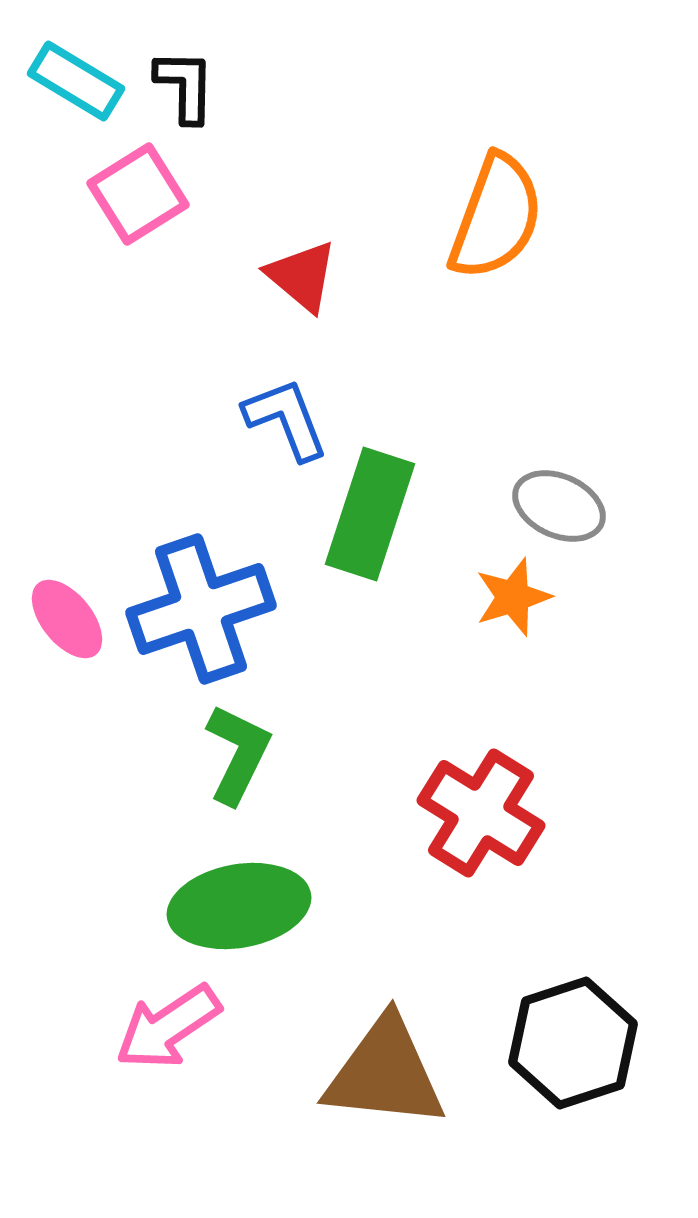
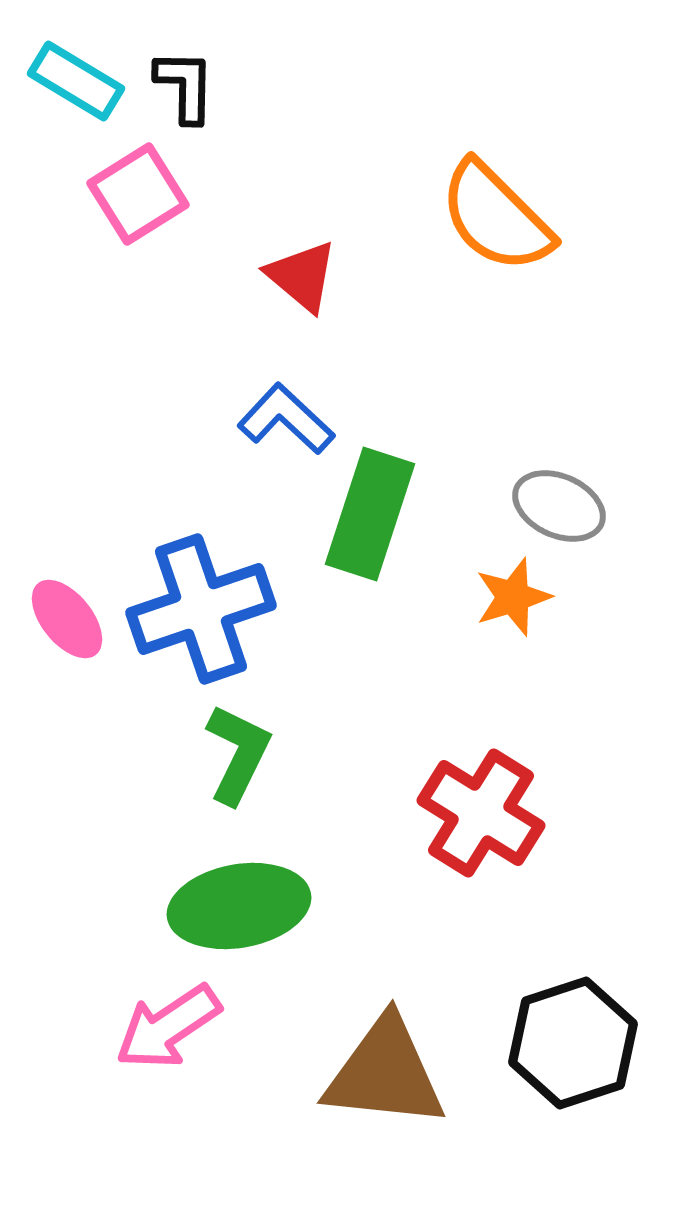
orange semicircle: rotated 115 degrees clockwise
blue L-shape: rotated 26 degrees counterclockwise
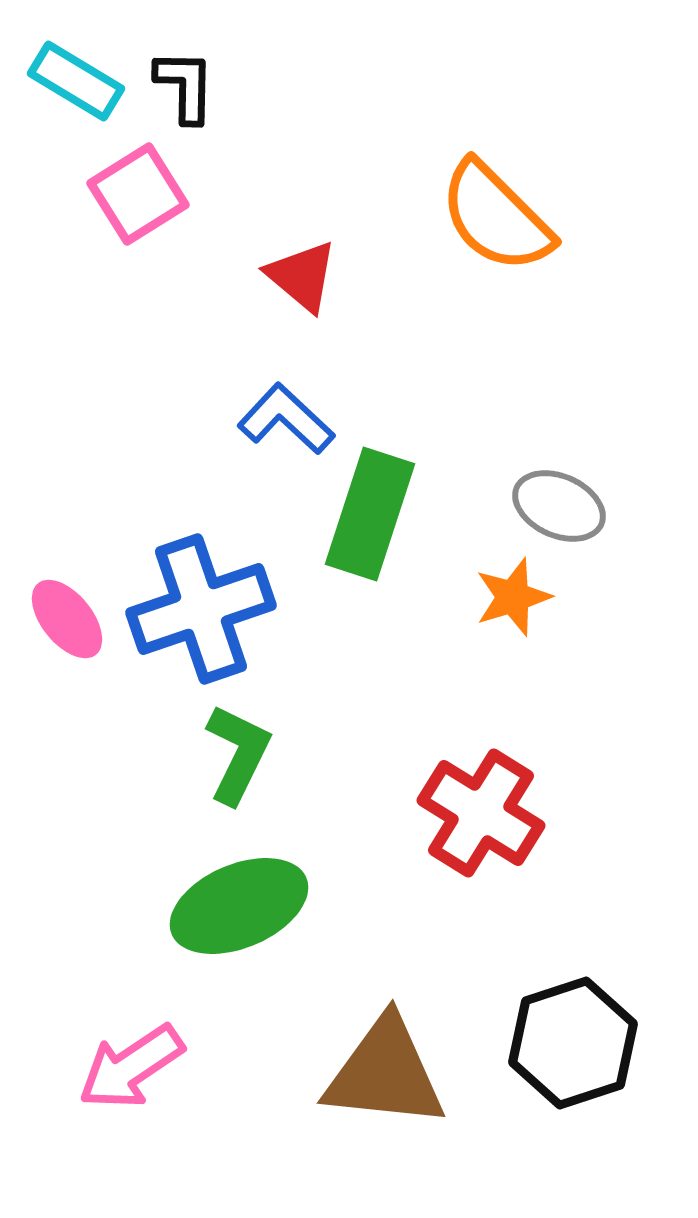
green ellipse: rotated 13 degrees counterclockwise
pink arrow: moved 37 px left, 40 px down
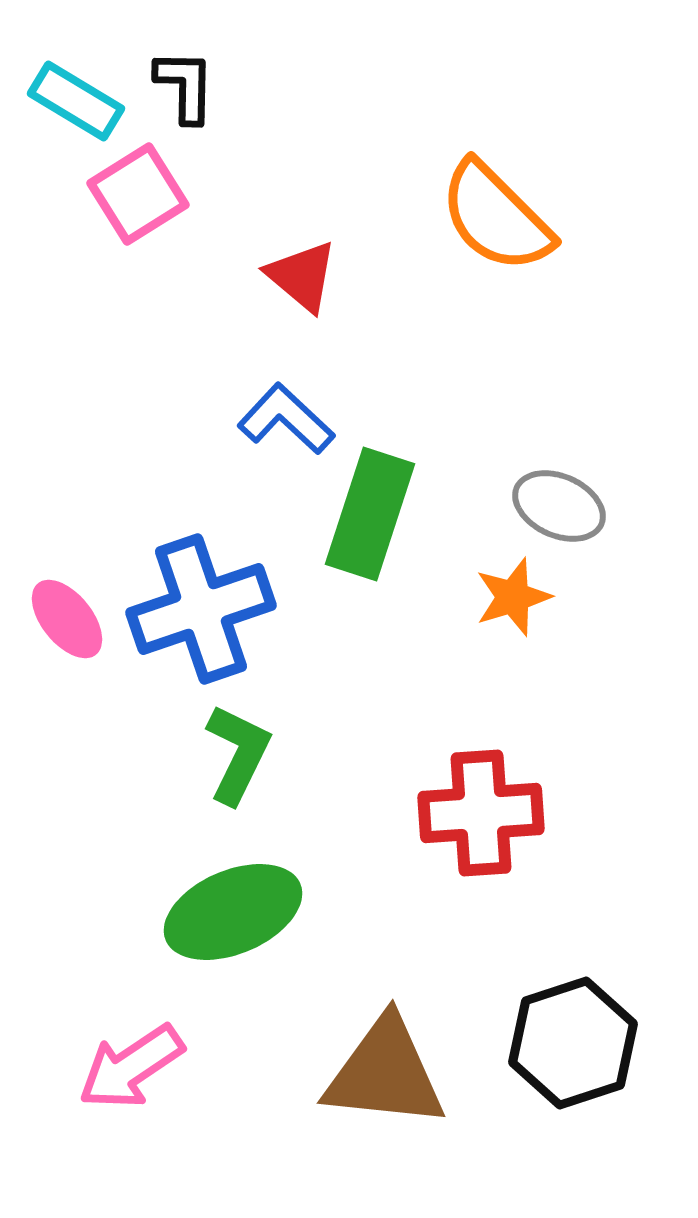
cyan rectangle: moved 20 px down
red cross: rotated 36 degrees counterclockwise
green ellipse: moved 6 px left, 6 px down
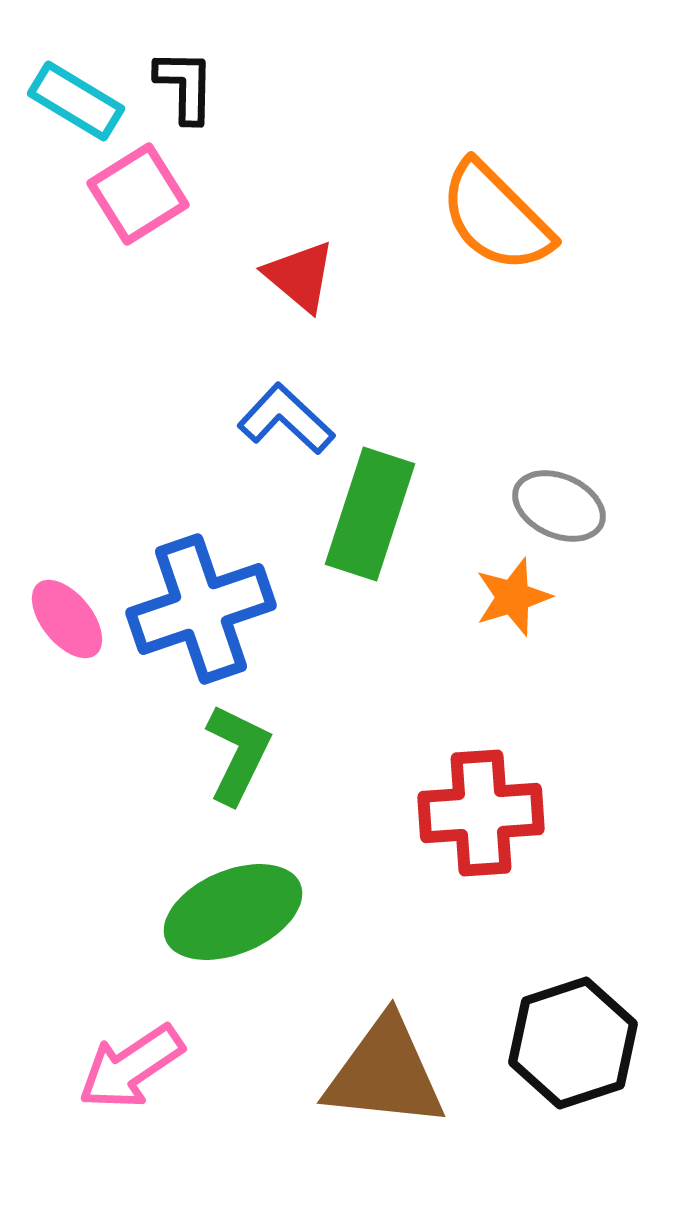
red triangle: moved 2 px left
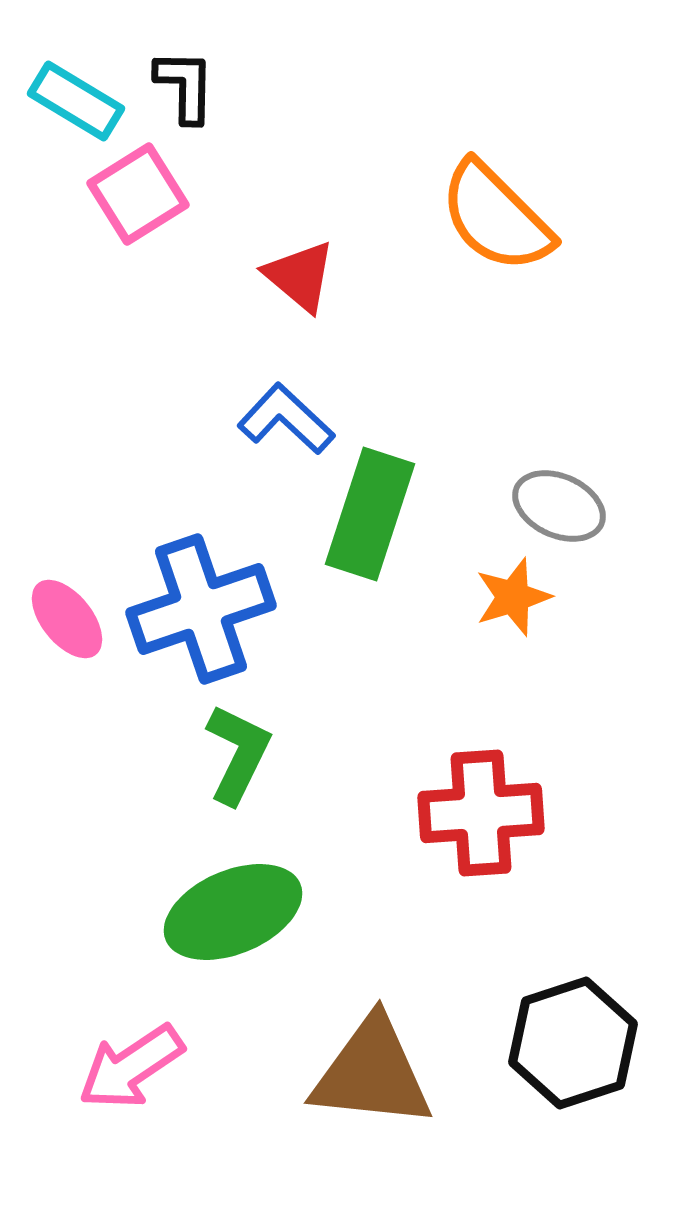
brown triangle: moved 13 px left
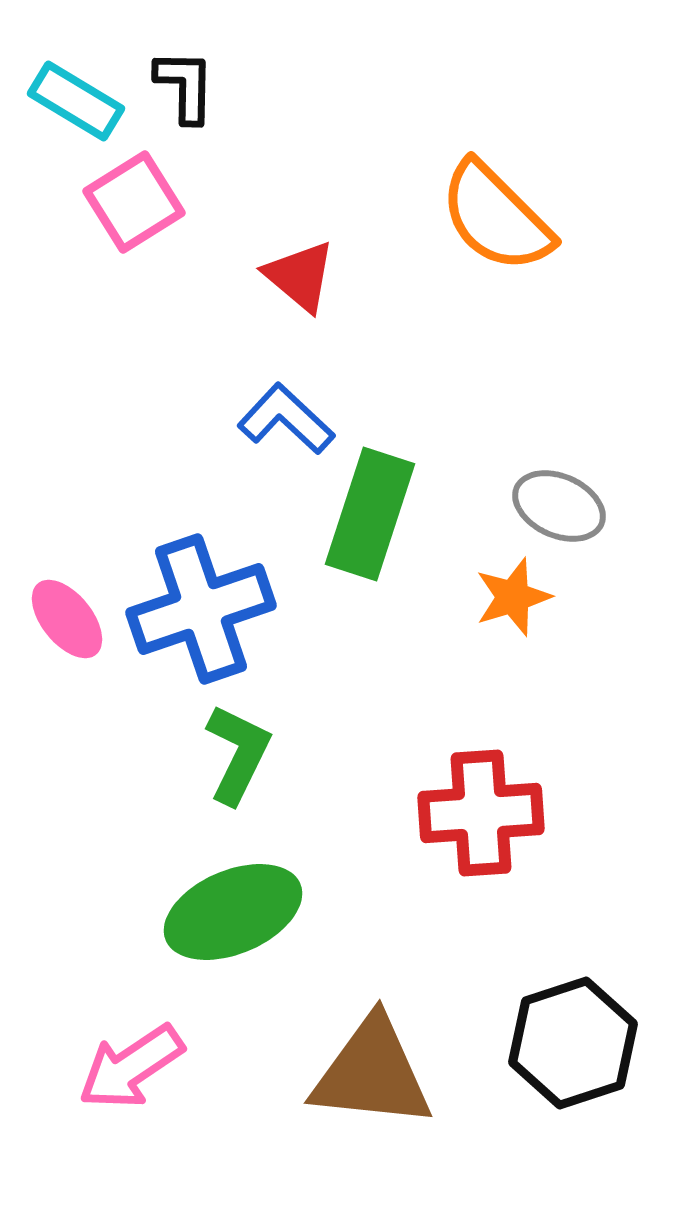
pink square: moved 4 px left, 8 px down
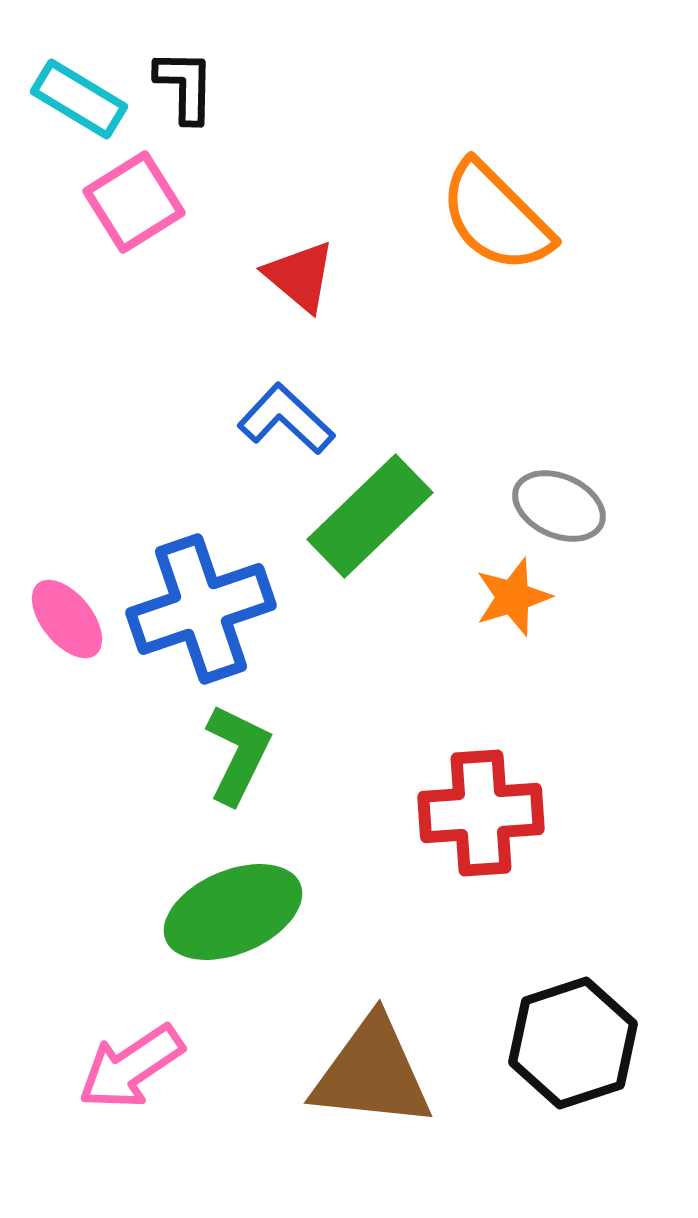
cyan rectangle: moved 3 px right, 2 px up
green rectangle: moved 2 px down; rotated 28 degrees clockwise
